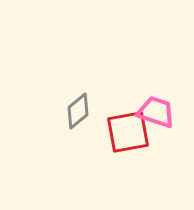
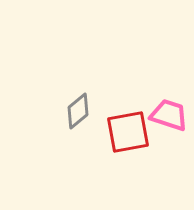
pink trapezoid: moved 13 px right, 3 px down
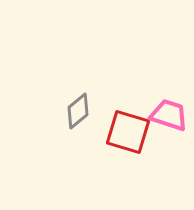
red square: rotated 27 degrees clockwise
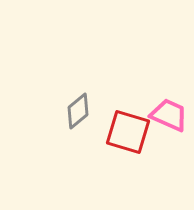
pink trapezoid: rotated 6 degrees clockwise
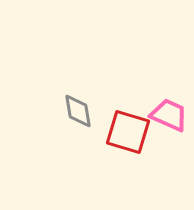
gray diamond: rotated 60 degrees counterclockwise
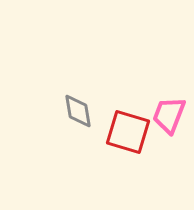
pink trapezoid: rotated 93 degrees counterclockwise
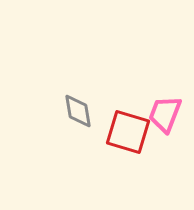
pink trapezoid: moved 4 px left, 1 px up
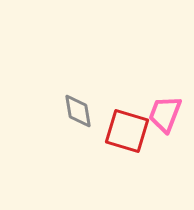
red square: moved 1 px left, 1 px up
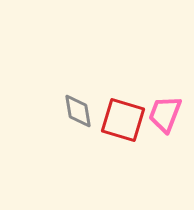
red square: moved 4 px left, 11 px up
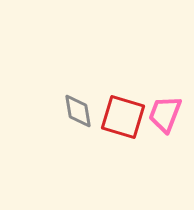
red square: moved 3 px up
